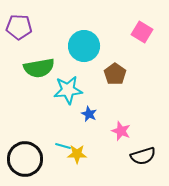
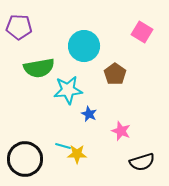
black semicircle: moved 1 px left, 6 px down
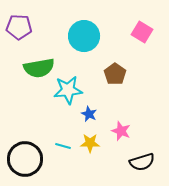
cyan circle: moved 10 px up
yellow star: moved 13 px right, 11 px up
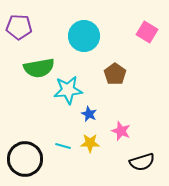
pink square: moved 5 px right
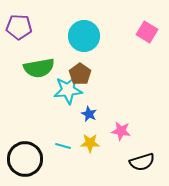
brown pentagon: moved 35 px left
pink star: rotated 12 degrees counterclockwise
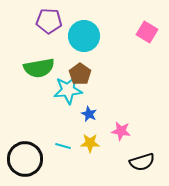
purple pentagon: moved 30 px right, 6 px up
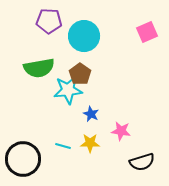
pink square: rotated 35 degrees clockwise
blue star: moved 2 px right
black circle: moved 2 px left
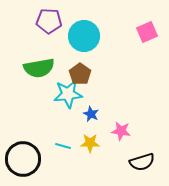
cyan star: moved 4 px down
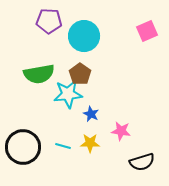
pink square: moved 1 px up
green semicircle: moved 6 px down
black circle: moved 12 px up
